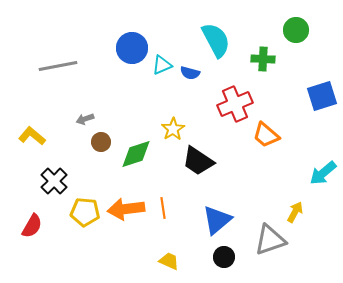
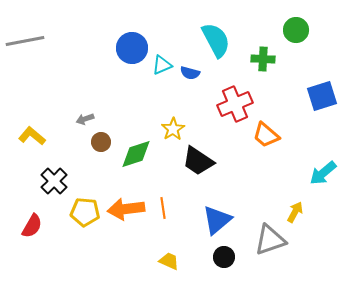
gray line: moved 33 px left, 25 px up
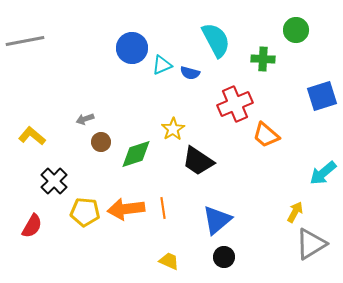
gray triangle: moved 41 px right, 4 px down; rotated 12 degrees counterclockwise
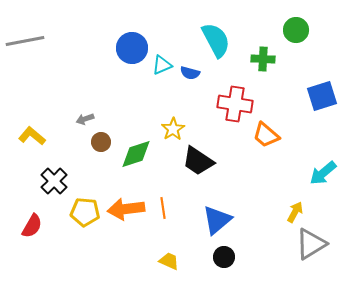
red cross: rotated 32 degrees clockwise
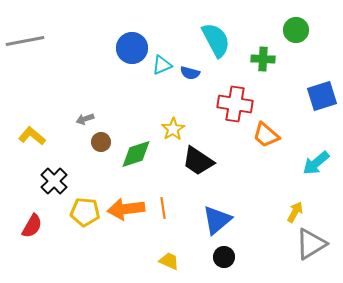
cyan arrow: moved 7 px left, 10 px up
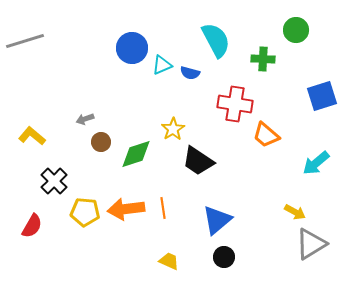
gray line: rotated 6 degrees counterclockwise
yellow arrow: rotated 90 degrees clockwise
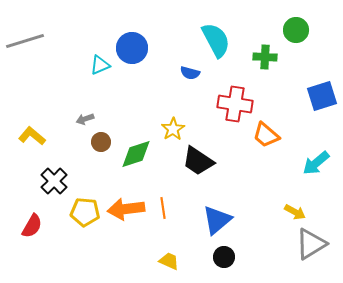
green cross: moved 2 px right, 2 px up
cyan triangle: moved 62 px left
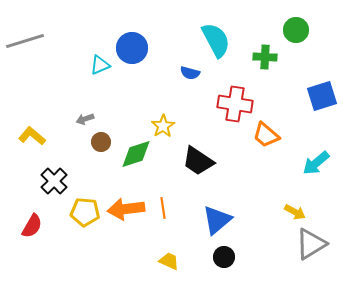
yellow star: moved 10 px left, 3 px up
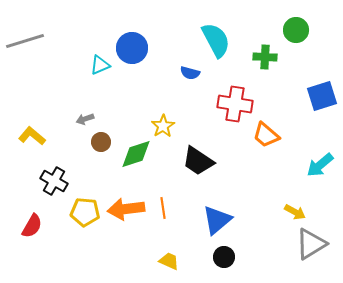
cyan arrow: moved 4 px right, 2 px down
black cross: rotated 16 degrees counterclockwise
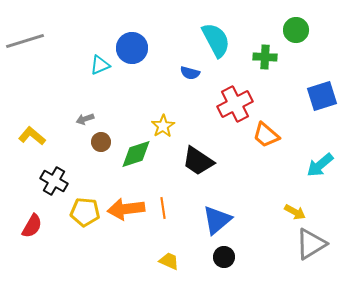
red cross: rotated 36 degrees counterclockwise
